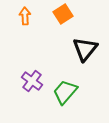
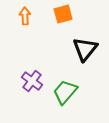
orange square: rotated 18 degrees clockwise
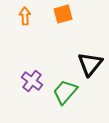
black triangle: moved 5 px right, 15 px down
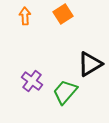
orange square: rotated 18 degrees counterclockwise
black triangle: rotated 20 degrees clockwise
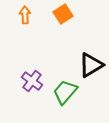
orange arrow: moved 1 px up
black triangle: moved 1 px right, 1 px down
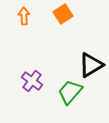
orange arrow: moved 1 px left, 1 px down
green trapezoid: moved 5 px right
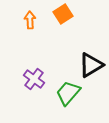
orange arrow: moved 6 px right, 4 px down
purple cross: moved 2 px right, 2 px up
green trapezoid: moved 2 px left, 1 px down
